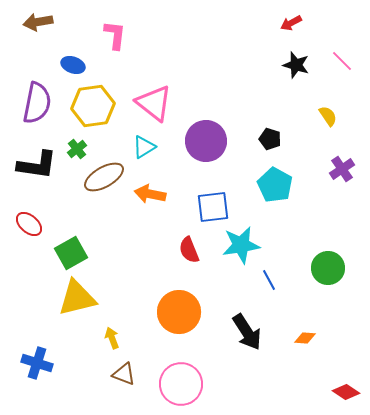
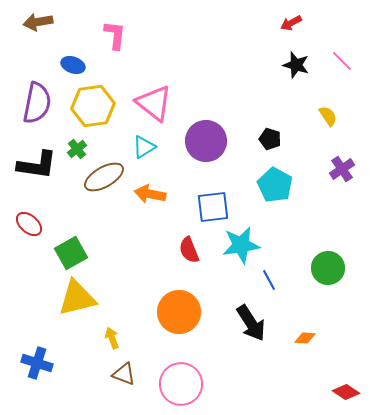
black arrow: moved 4 px right, 9 px up
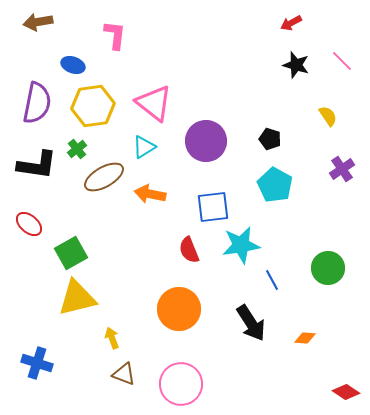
blue line: moved 3 px right
orange circle: moved 3 px up
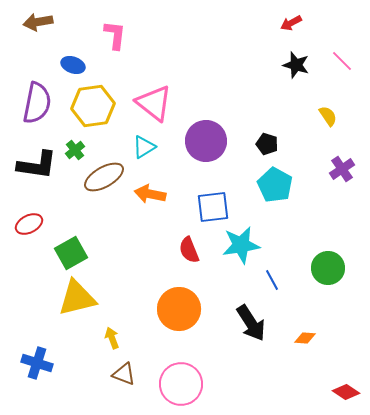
black pentagon: moved 3 px left, 5 px down
green cross: moved 2 px left, 1 px down
red ellipse: rotated 68 degrees counterclockwise
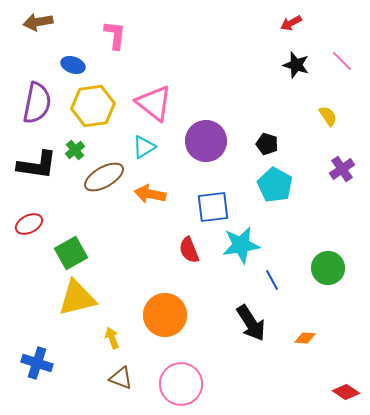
orange circle: moved 14 px left, 6 px down
brown triangle: moved 3 px left, 4 px down
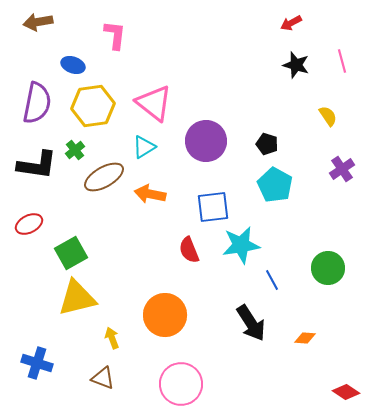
pink line: rotated 30 degrees clockwise
brown triangle: moved 18 px left
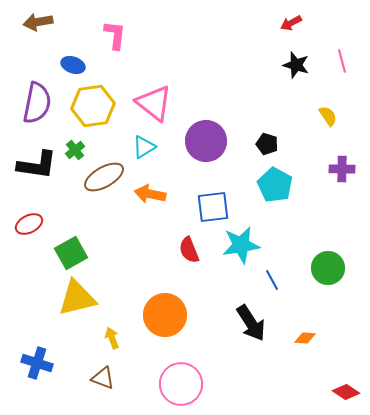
purple cross: rotated 35 degrees clockwise
